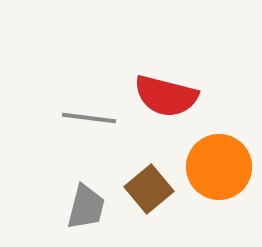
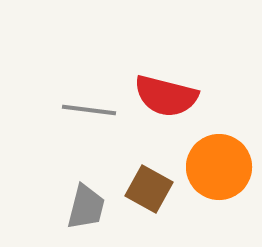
gray line: moved 8 px up
brown square: rotated 21 degrees counterclockwise
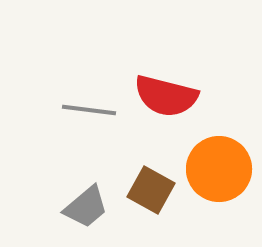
orange circle: moved 2 px down
brown square: moved 2 px right, 1 px down
gray trapezoid: rotated 36 degrees clockwise
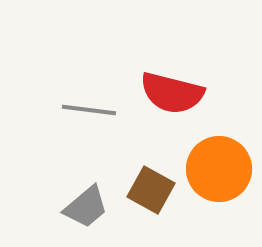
red semicircle: moved 6 px right, 3 px up
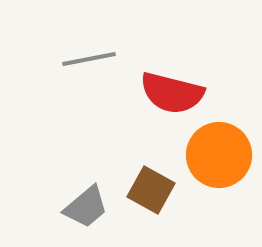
gray line: moved 51 px up; rotated 18 degrees counterclockwise
orange circle: moved 14 px up
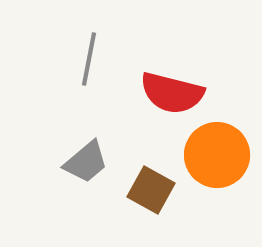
gray line: rotated 68 degrees counterclockwise
orange circle: moved 2 px left
gray trapezoid: moved 45 px up
